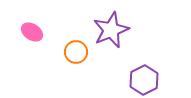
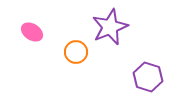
purple star: moved 1 px left, 3 px up
purple hexagon: moved 4 px right, 3 px up; rotated 16 degrees counterclockwise
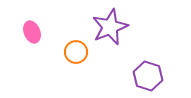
pink ellipse: rotated 35 degrees clockwise
purple hexagon: moved 1 px up
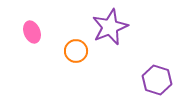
orange circle: moved 1 px up
purple hexagon: moved 9 px right, 4 px down
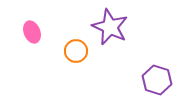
purple star: rotated 24 degrees counterclockwise
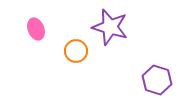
purple star: rotated 9 degrees counterclockwise
pink ellipse: moved 4 px right, 3 px up
